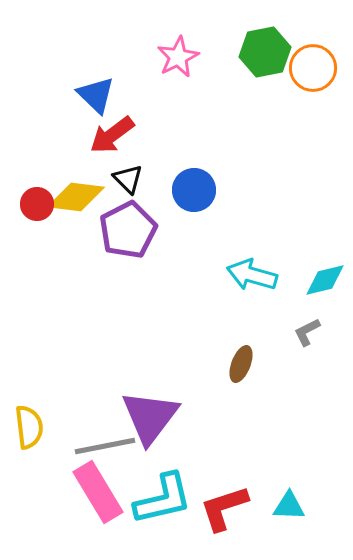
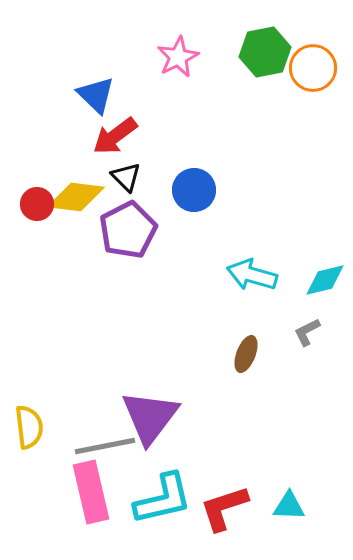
red arrow: moved 3 px right, 1 px down
black triangle: moved 2 px left, 2 px up
brown ellipse: moved 5 px right, 10 px up
pink rectangle: moved 7 px left; rotated 18 degrees clockwise
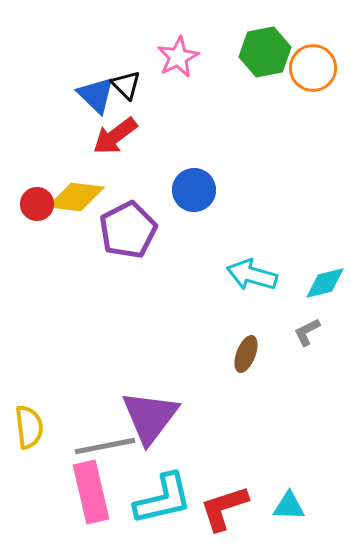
black triangle: moved 92 px up
cyan diamond: moved 3 px down
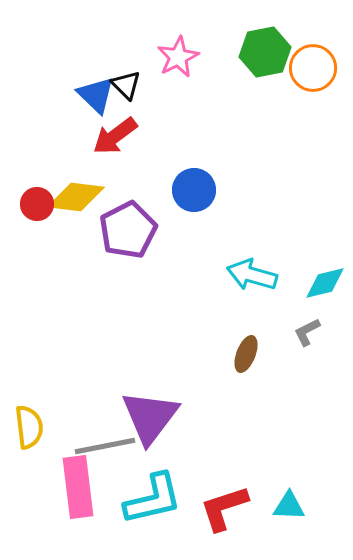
pink rectangle: moved 13 px left, 5 px up; rotated 6 degrees clockwise
cyan L-shape: moved 10 px left
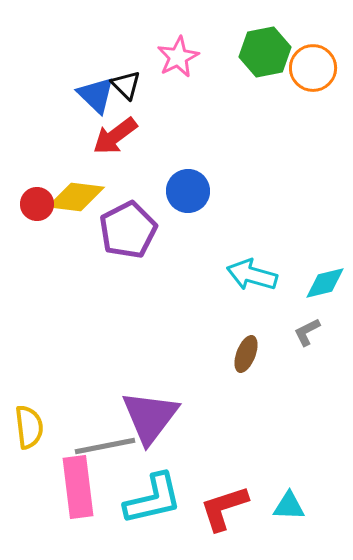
blue circle: moved 6 px left, 1 px down
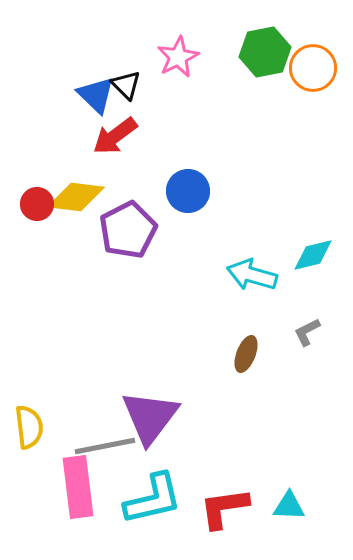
cyan diamond: moved 12 px left, 28 px up
red L-shape: rotated 10 degrees clockwise
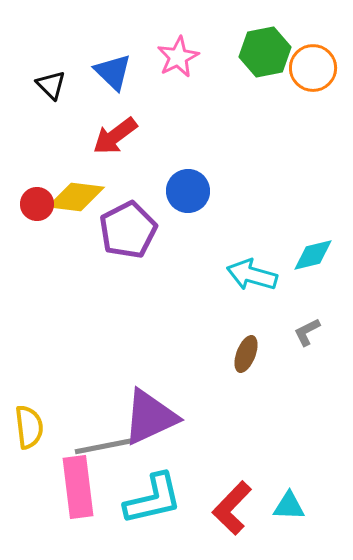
black triangle: moved 75 px left
blue triangle: moved 17 px right, 23 px up
purple triangle: rotated 28 degrees clockwise
red L-shape: moved 8 px right; rotated 38 degrees counterclockwise
